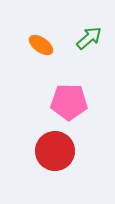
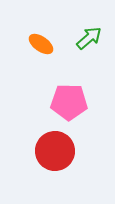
orange ellipse: moved 1 px up
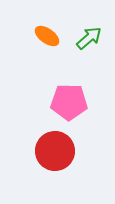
orange ellipse: moved 6 px right, 8 px up
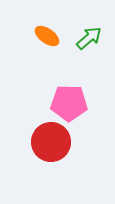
pink pentagon: moved 1 px down
red circle: moved 4 px left, 9 px up
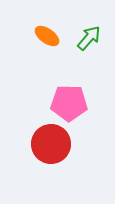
green arrow: rotated 8 degrees counterclockwise
red circle: moved 2 px down
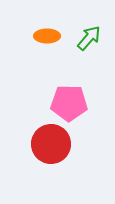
orange ellipse: rotated 35 degrees counterclockwise
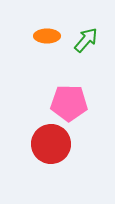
green arrow: moved 3 px left, 2 px down
